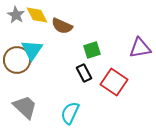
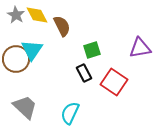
brown semicircle: rotated 140 degrees counterclockwise
brown circle: moved 1 px left, 1 px up
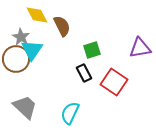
gray star: moved 5 px right, 22 px down
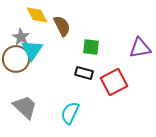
green square: moved 1 px left, 3 px up; rotated 24 degrees clockwise
black rectangle: rotated 48 degrees counterclockwise
red square: rotated 28 degrees clockwise
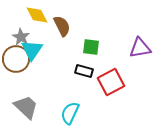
black rectangle: moved 2 px up
red square: moved 3 px left
gray trapezoid: moved 1 px right
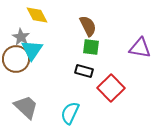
brown semicircle: moved 26 px right
purple triangle: rotated 20 degrees clockwise
red square: moved 6 px down; rotated 16 degrees counterclockwise
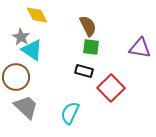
cyan triangle: rotated 30 degrees counterclockwise
brown circle: moved 18 px down
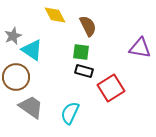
yellow diamond: moved 18 px right
gray star: moved 8 px left, 1 px up; rotated 18 degrees clockwise
green square: moved 10 px left, 5 px down
red square: rotated 12 degrees clockwise
gray trapezoid: moved 5 px right; rotated 8 degrees counterclockwise
